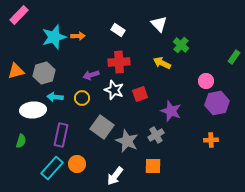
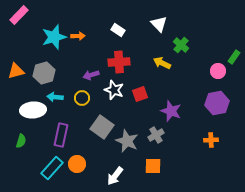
pink circle: moved 12 px right, 10 px up
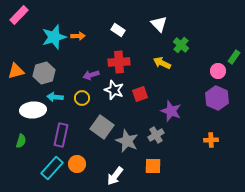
purple hexagon: moved 5 px up; rotated 25 degrees counterclockwise
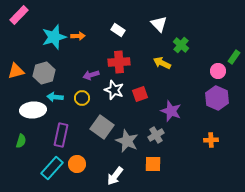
orange square: moved 2 px up
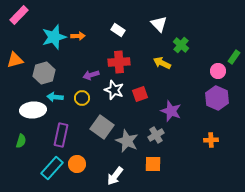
orange triangle: moved 1 px left, 11 px up
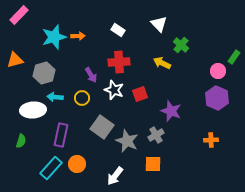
purple arrow: rotated 105 degrees counterclockwise
cyan rectangle: moved 1 px left
